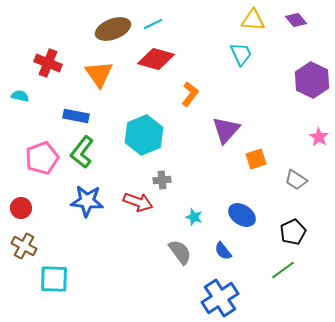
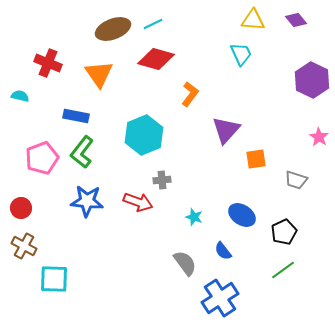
orange square: rotated 10 degrees clockwise
gray trapezoid: rotated 15 degrees counterclockwise
black pentagon: moved 9 px left
gray semicircle: moved 5 px right, 11 px down
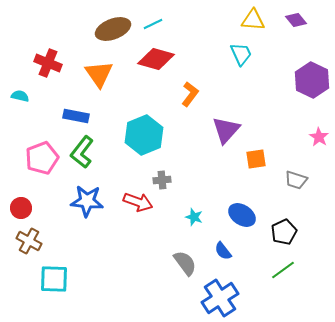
brown cross: moved 5 px right, 5 px up
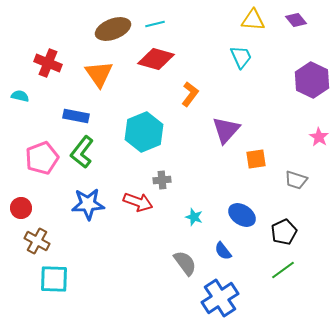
cyan line: moved 2 px right; rotated 12 degrees clockwise
cyan trapezoid: moved 3 px down
cyan hexagon: moved 3 px up
blue star: moved 1 px right, 3 px down; rotated 8 degrees counterclockwise
brown cross: moved 8 px right
